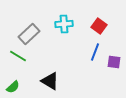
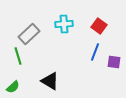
green line: rotated 42 degrees clockwise
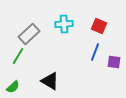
red square: rotated 14 degrees counterclockwise
green line: rotated 48 degrees clockwise
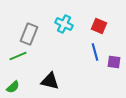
cyan cross: rotated 30 degrees clockwise
gray rectangle: rotated 25 degrees counterclockwise
blue line: rotated 36 degrees counterclockwise
green line: rotated 36 degrees clockwise
black triangle: rotated 18 degrees counterclockwise
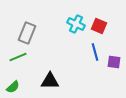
cyan cross: moved 12 px right
gray rectangle: moved 2 px left, 1 px up
green line: moved 1 px down
black triangle: rotated 12 degrees counterclockwise
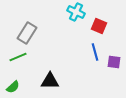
cyan cross: moved 12 px up
gray rectangle: rotated 10 degrees clockwise
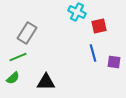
cyan cross: moved 1 px right
red square: rotated 35 degrees counterclockwise
blue line: moved 2 px left, 1 px down
black triangle: moved 4 px left, 1 px down
green semicircle: moved 9 px up
